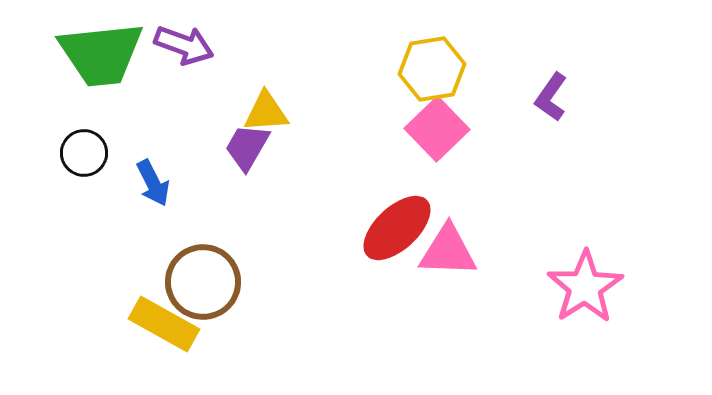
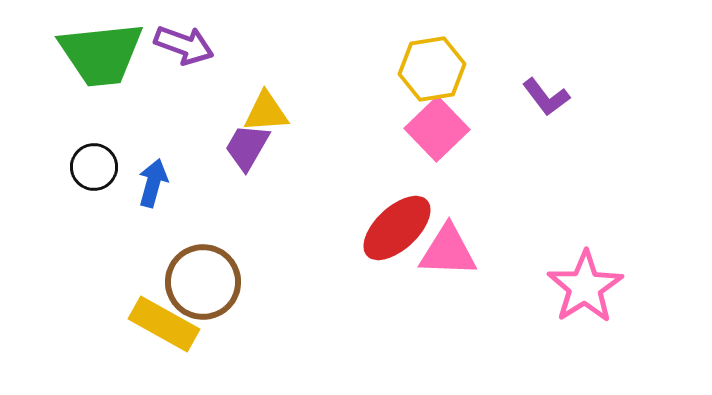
purple L-shape: moved 5 px left; rotated 72 degrees counterclockwise
black circle: moved 10 px right, 14 px down
blue arrow: rotated 138 degrees counterclockwise
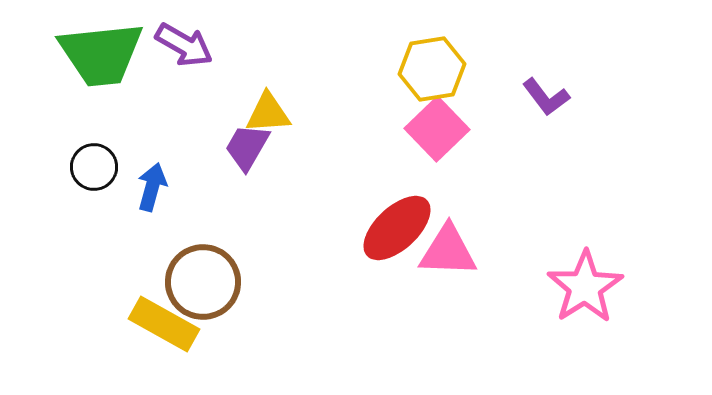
purple arrow: rotated 10 degrees clockwise
yellow triangle: moved 2 px right, 1 px down
blue arrow: moved 1 px left, 4 px down
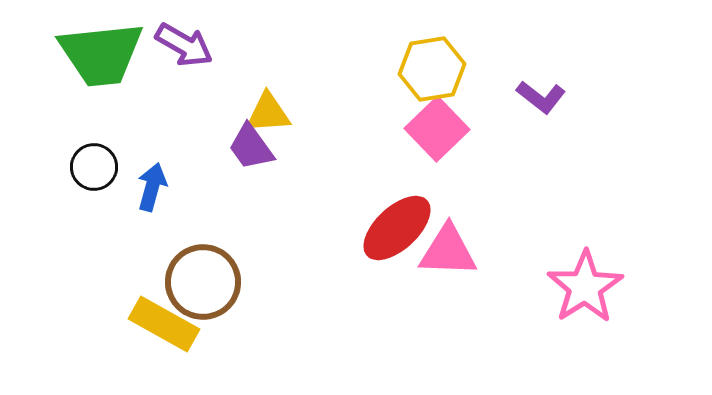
purple L-shape: moved 5 px left; rotated 15 degrees counterclockwise
purple trapezoid: moved 4 px right; rotated 66 degrees counterclockwise
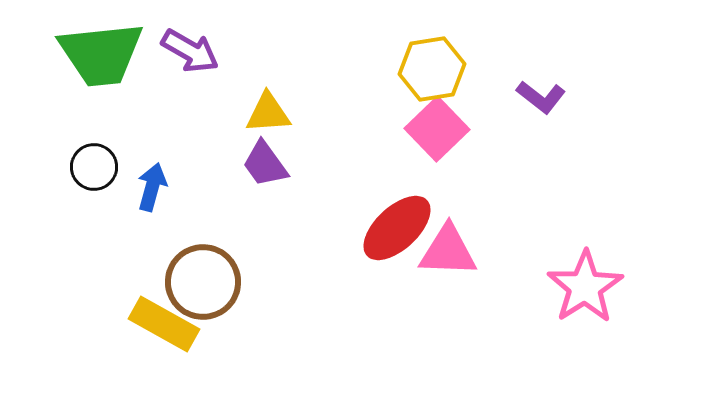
purple arrow: moved 6 px right, 6 px down
purple trapezoid: moved 14 px right, 17 px down
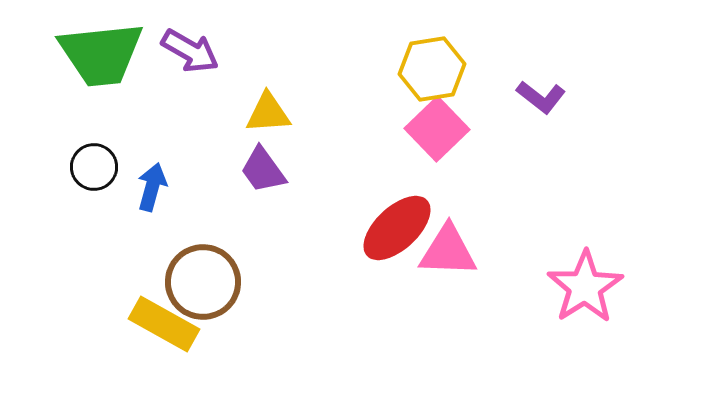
purple trapezoid: moved 2 px left, 6 px down
